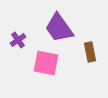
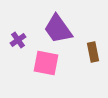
purple trapezoid: moved 1 px left, 1 px down
brown rectangle: moved 3 px right
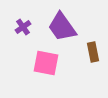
purple trapezoid: moved 4 px right, 2 px up
purple cross: moved 5 px right, 13 px up
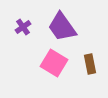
brown rectangle: moved 3 px left, 12 px down
pink square: moved 8 px right; rotated 20 degrees clockwise
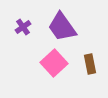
pink square: rotated 16 degrees clockwise
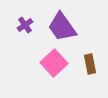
purple cross: moved 2 px right, 2 px up
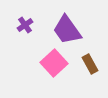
purple trapezoid: moved 5 px right, 3 px down
brown rectangle: rotated 18 degrees counterclockwise
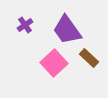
brown rectangle: moved 1 px left, 6 px up; rotated 18 degrees counterclockwise
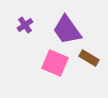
brown rectangle: rotated 12 degrees counterclockwise
pink square: moved 1 px right; rotated 24 degrees counterclockwise
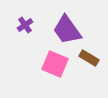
pink square: moved 1 px down
